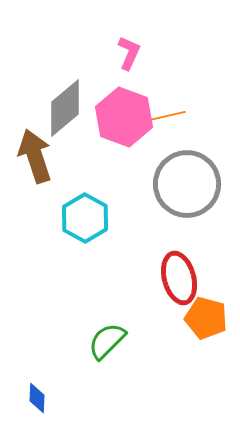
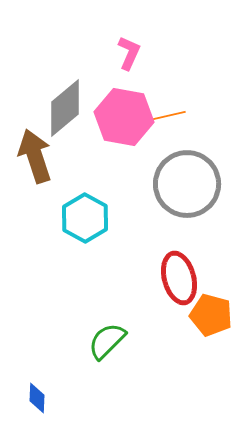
pink hexagon: rotated 10 degrees counterclockwise
orange pentagon: moved 5 px right, 3 px up
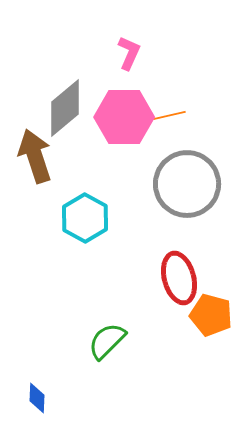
pink hexagon: rotated 10 degrees counterclockwise
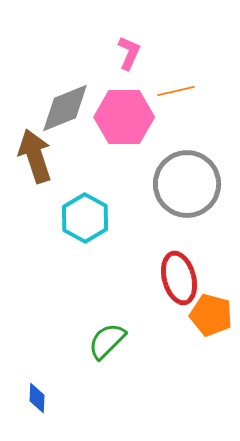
gray diamond: rotated 18 degrees clockwise
orange line: moved 9 px right, 25 px up
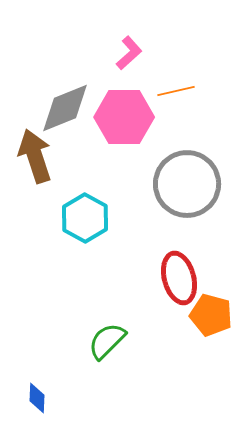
pink L-shape: rotated 24 degrees clockwise
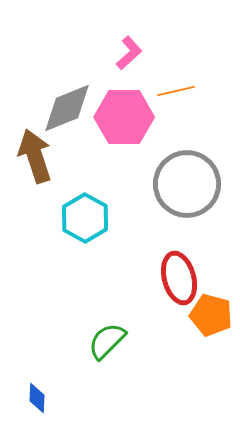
gray diamond: moved 2 px right
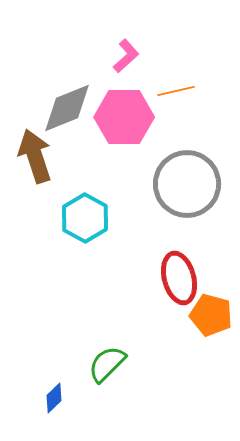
pink L-shape: moved 3 px left, 3 px down
green semicircle: moved 23 px down
blue diamond: moved 17 px right; rotated 44 degrees clockwise
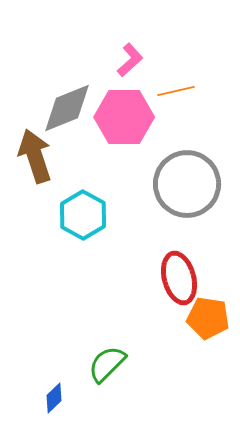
pink L-shape: moved 4 px right, 4 px down
cyan hexagon: moved 2 px left, 3 px up
orange pentagon: moved 3 px left, 3 px down; rotated 6 degrees counterclockwise
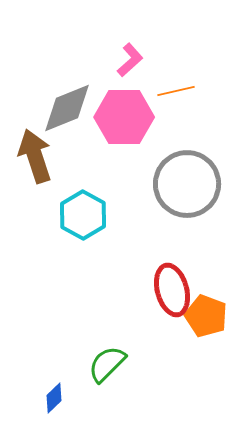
red ellipse: moved 7 px left, 12 px down
orange pentagon: moved 2 px left, 2 px up; rotated 12 degrees clockwise
